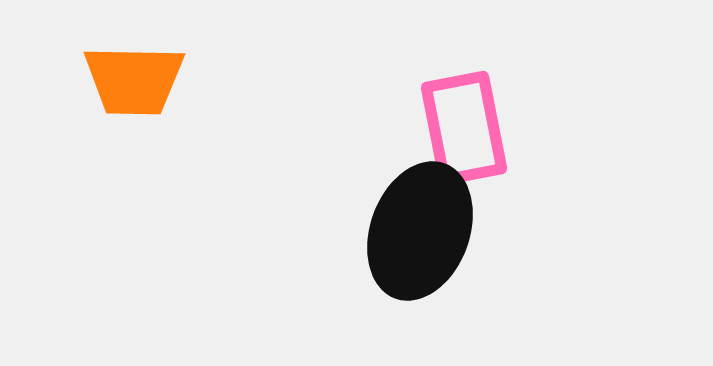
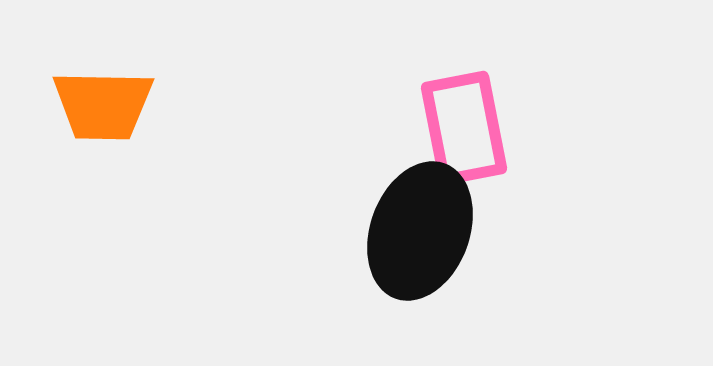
orange trapezoid: moved 31 px left, 25 px down
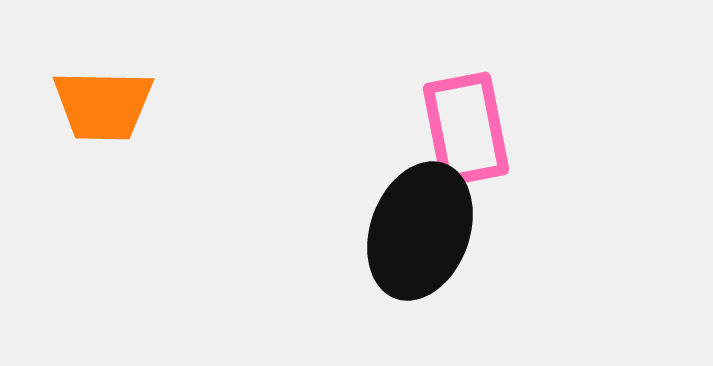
pink rectangle: moved 2 px right, 1 px down
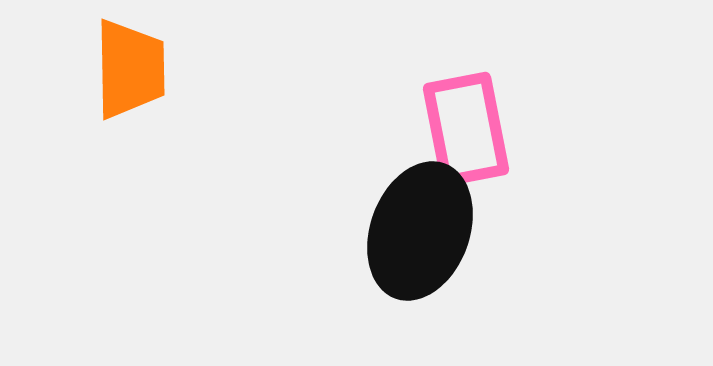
orange trapezoid: moved 27 px right, 36 px up; rotated 92 degrees counterclockwise
